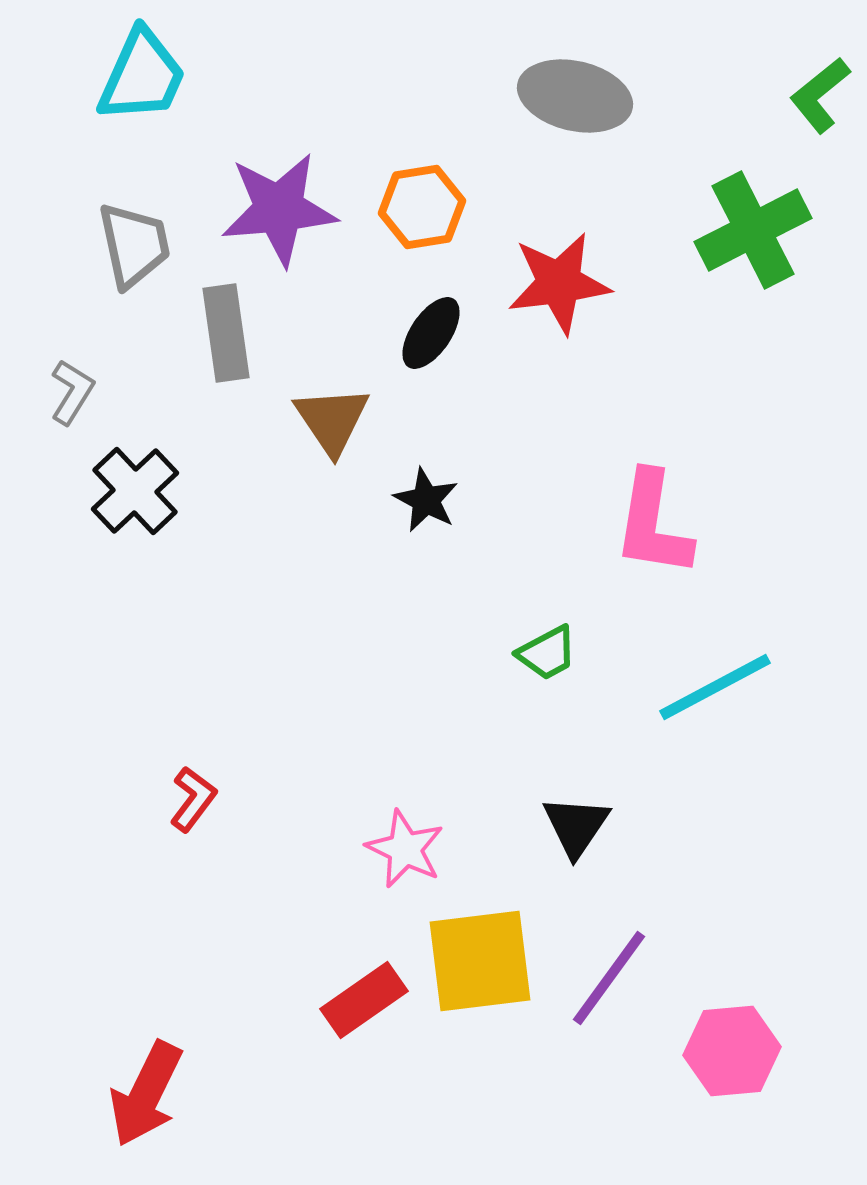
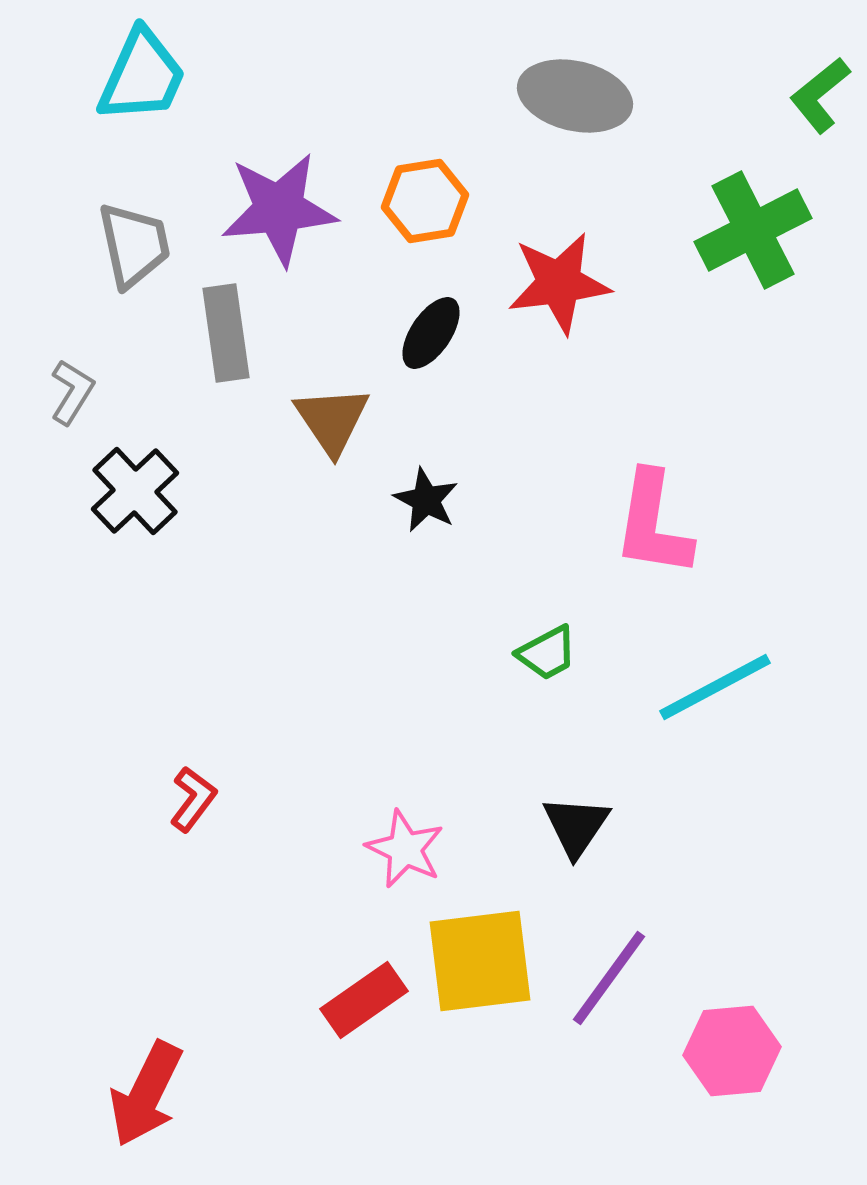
orange hexagon: moved 3 px right, 6 px up
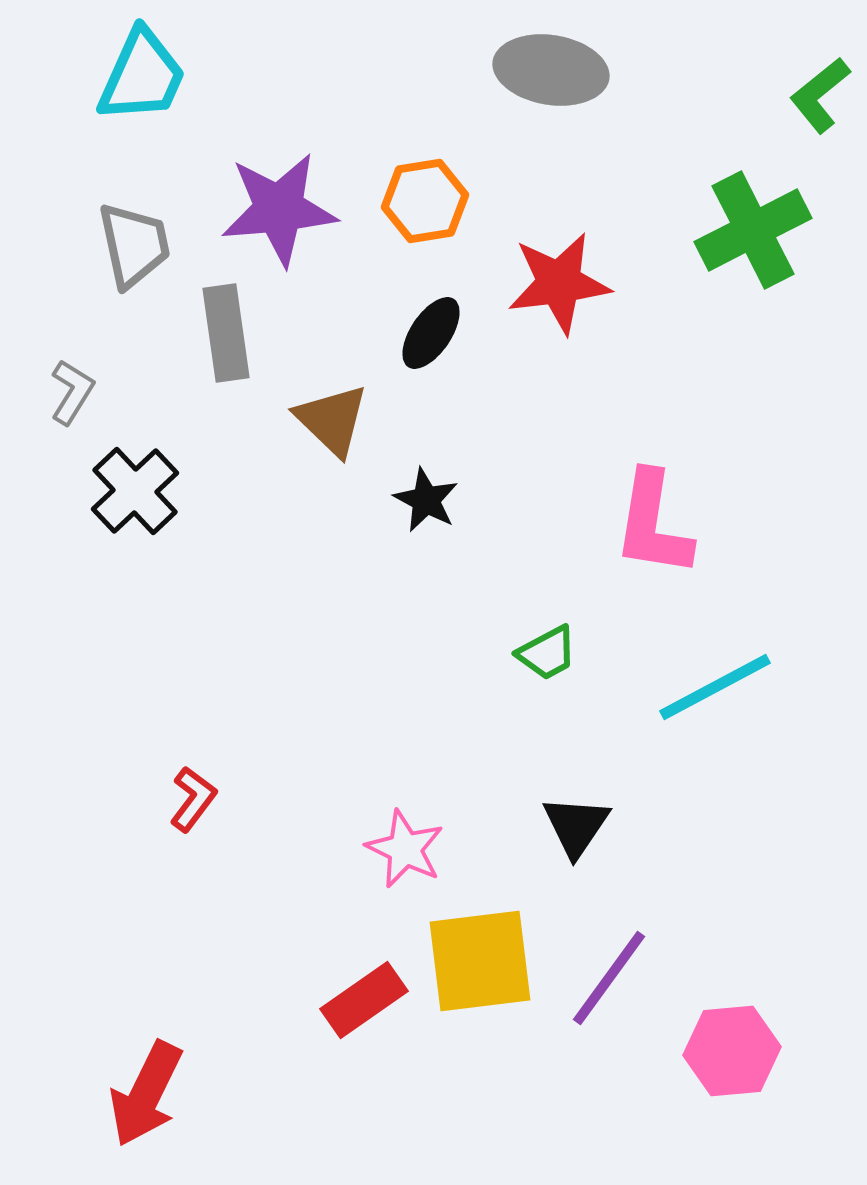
gray ellipse: moved 24 px left, 26 px up; rotated 4 degrees counterclockwise
brown triangle: rotated 12 degrees counterclockwise
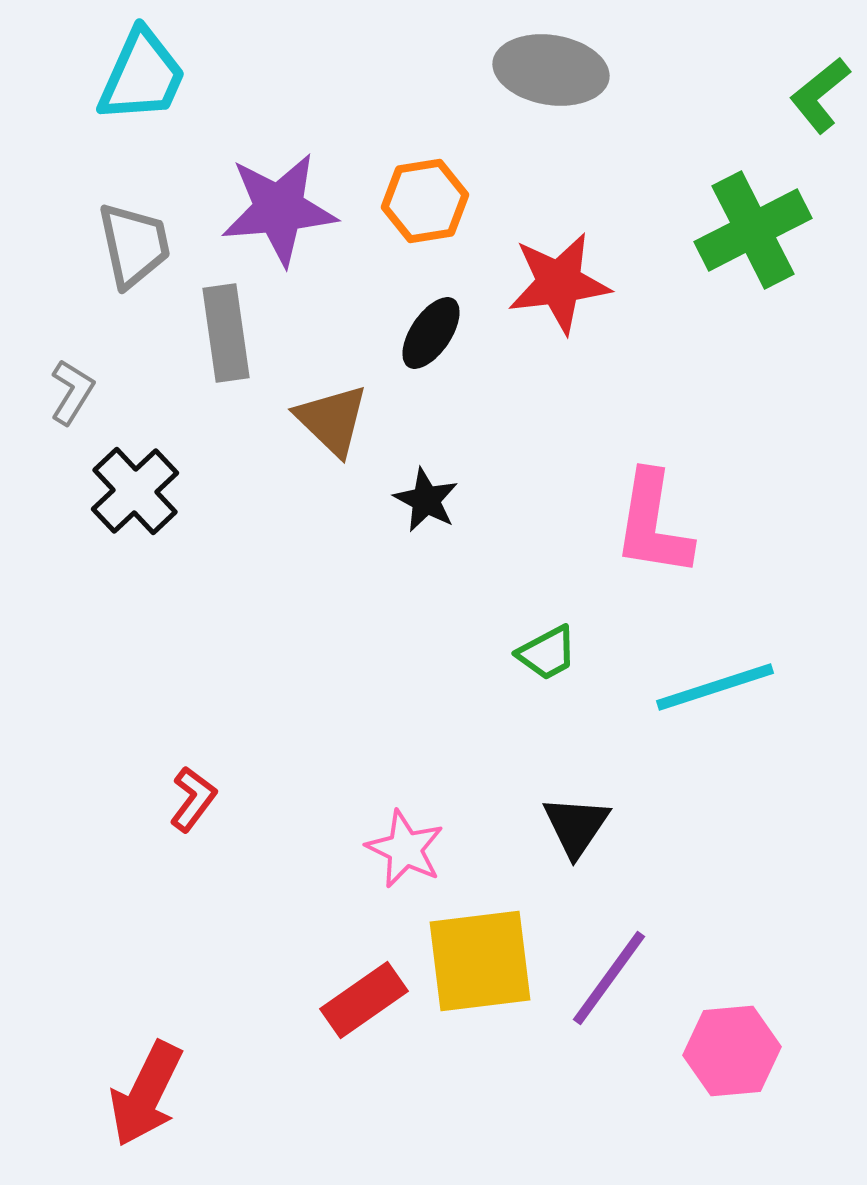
cyan line: rotated 10 degrees clockwise
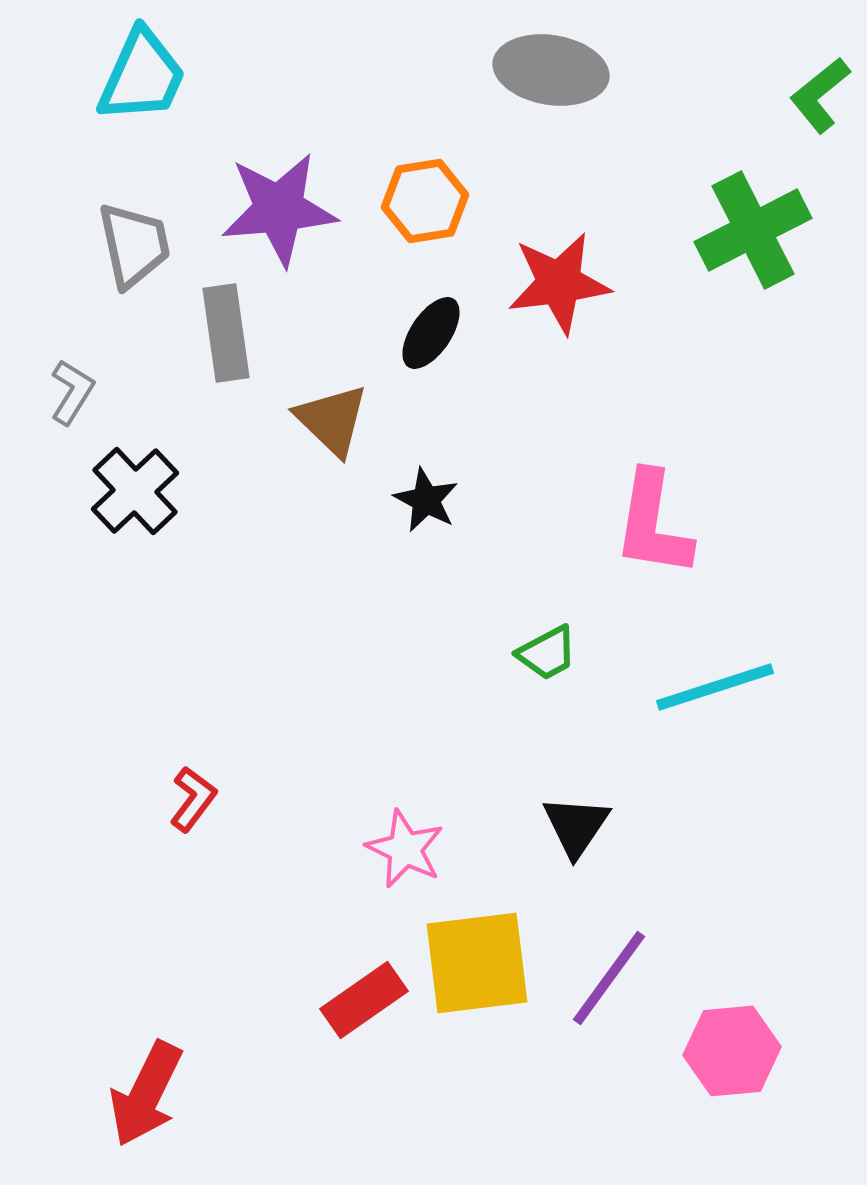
yellow square: moved 3 px left, 2 px down
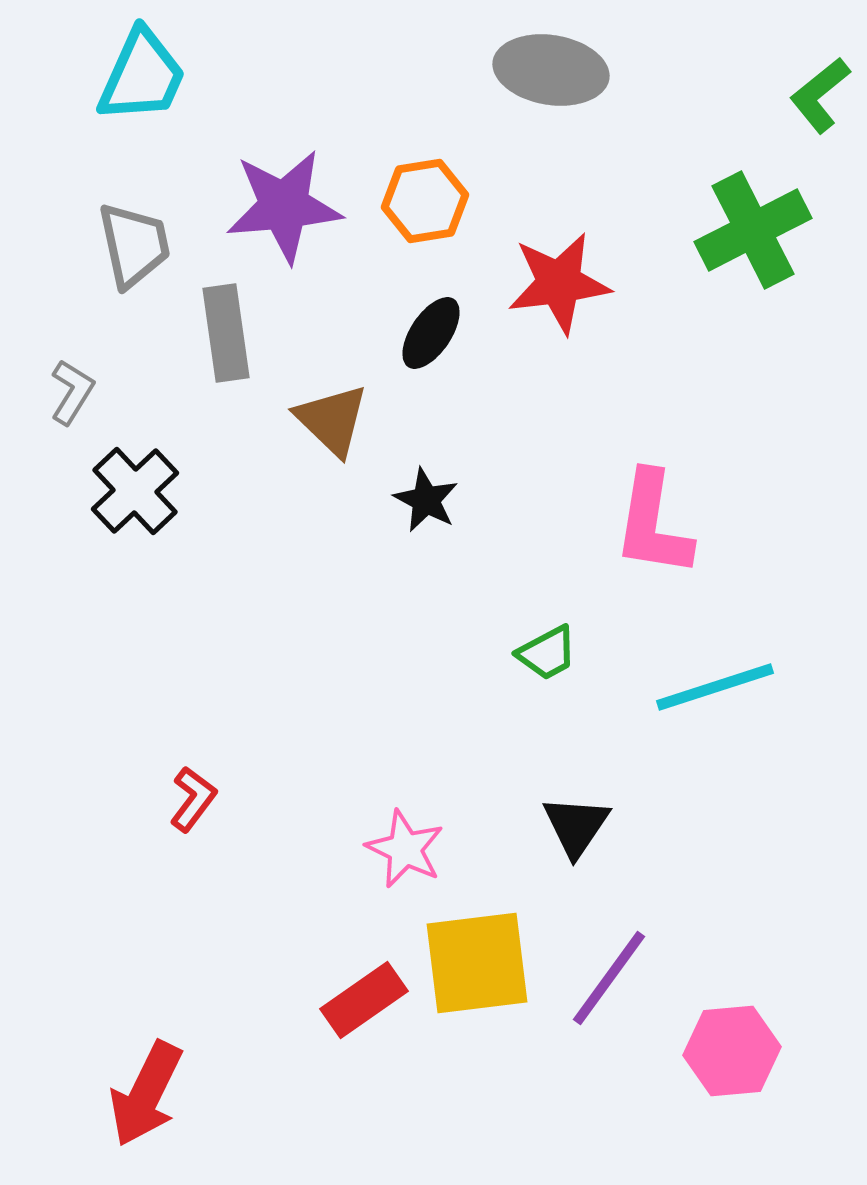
purple star: moved 5 px right, 3 px up
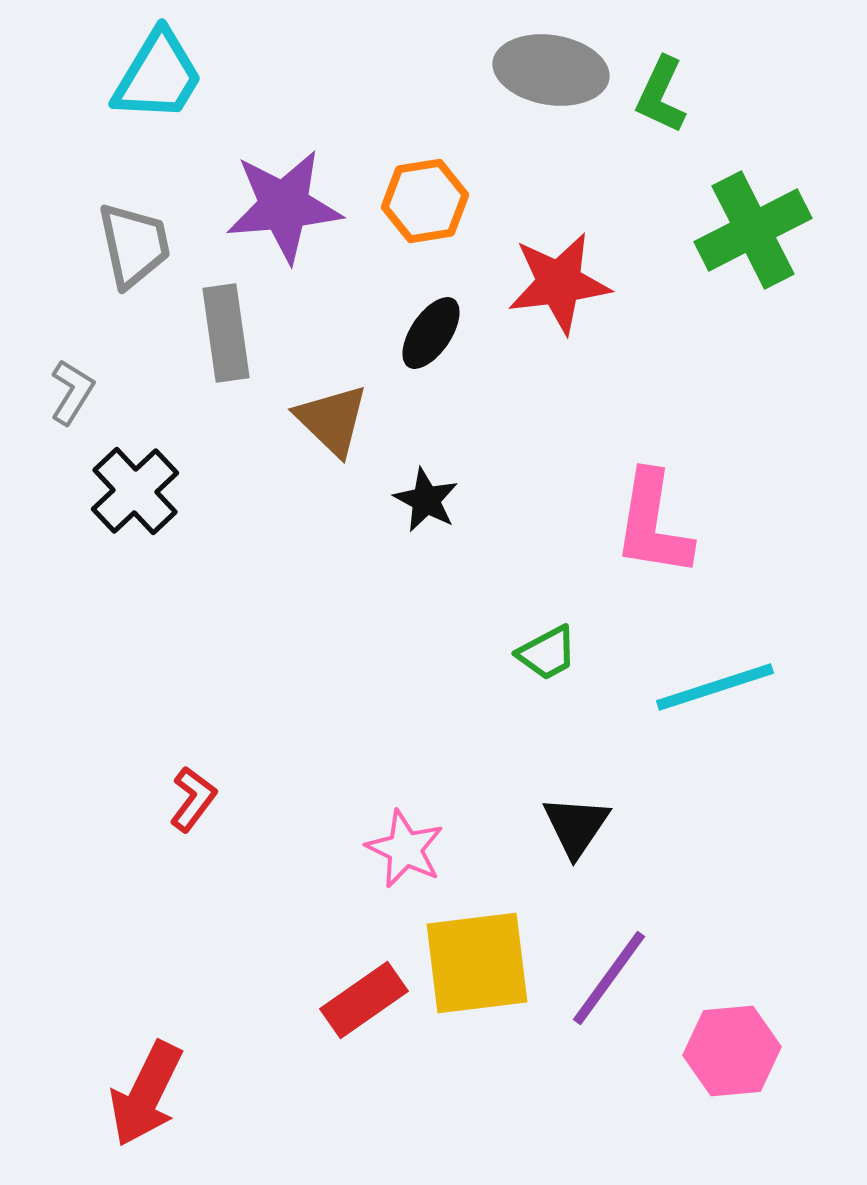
cyan trapezoid: moved 16 px right; rotated 7 degrees clockwise
green L-shape: moved 159 px left; rotated 26 degrees counterclockwise
